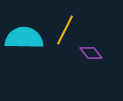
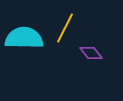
yellow line: moved 2 px up
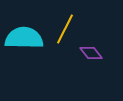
yellow line: moved 1 px down
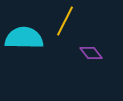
yellow line: moved 8 px up
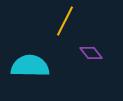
cyan semicircle: moved 6 px right, 28 px down
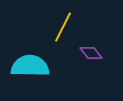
yellow line: moved 2 px left, 6 px down
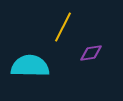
purple diamond: rotated 60 degrees counterclockwise
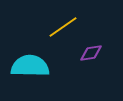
yellow line: rotated 28 degrees clockwise
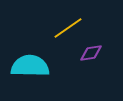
yellow line: moved 5 px right, 1 px down
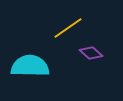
purple diamond: rotated 50 degrees clockwise
